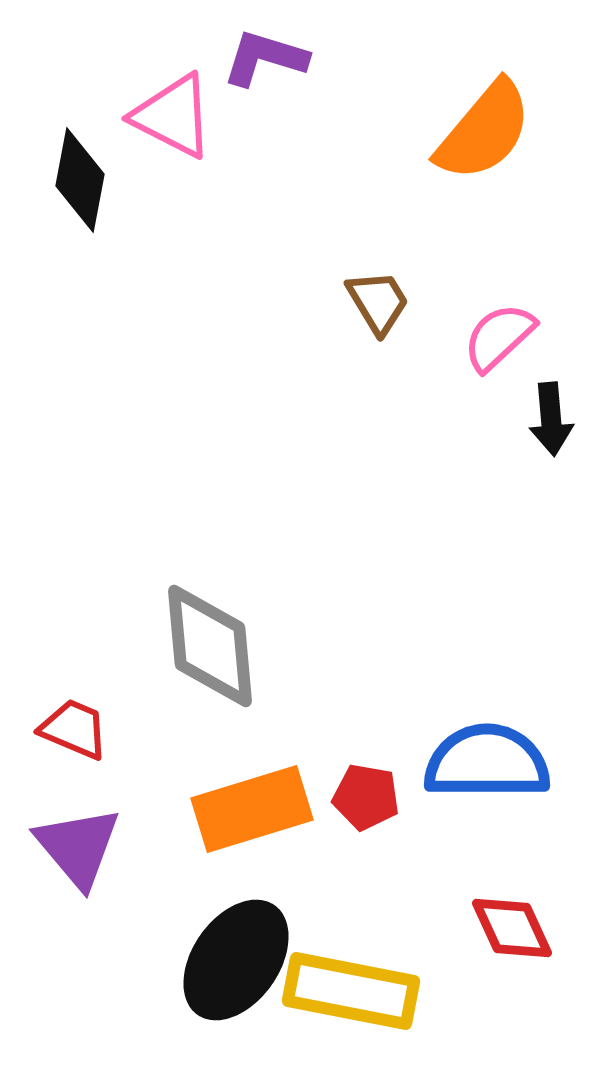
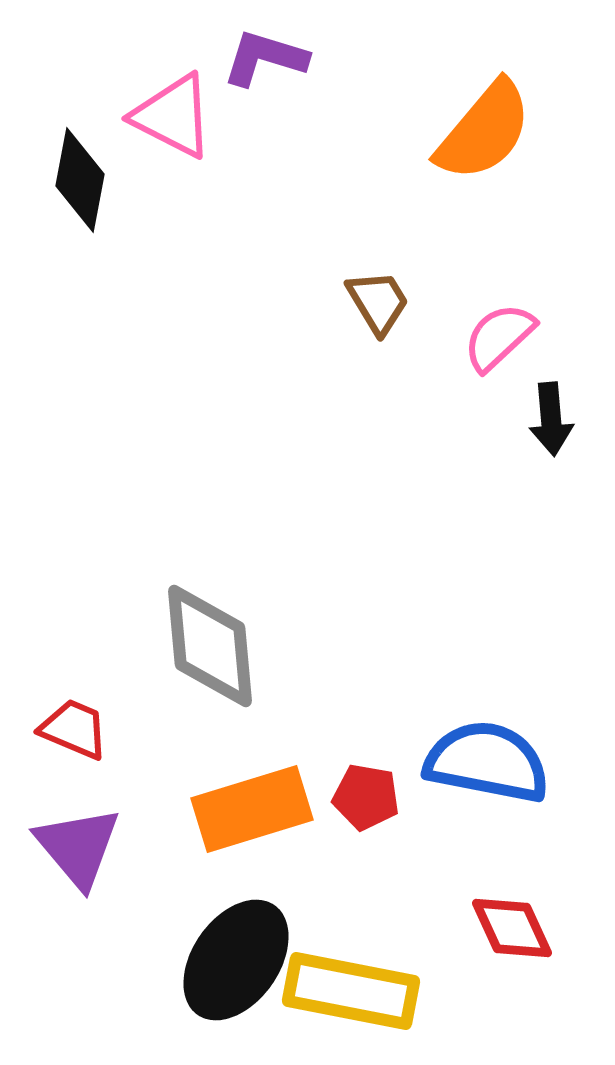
blue semicircle: rotated 11 degrees clockwise
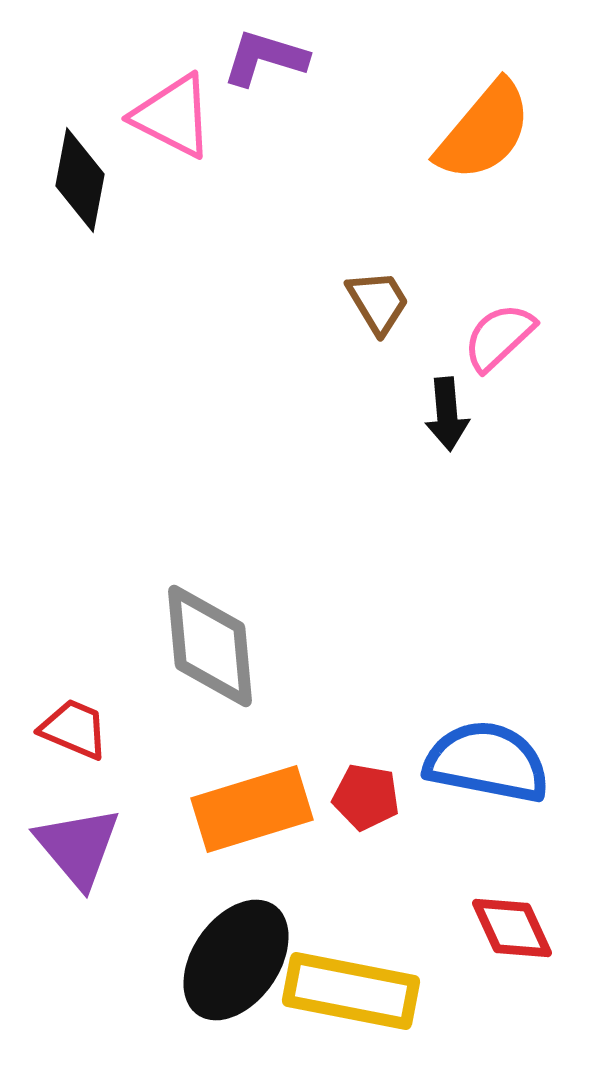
black arrow: moved 104 px left, 5 px up
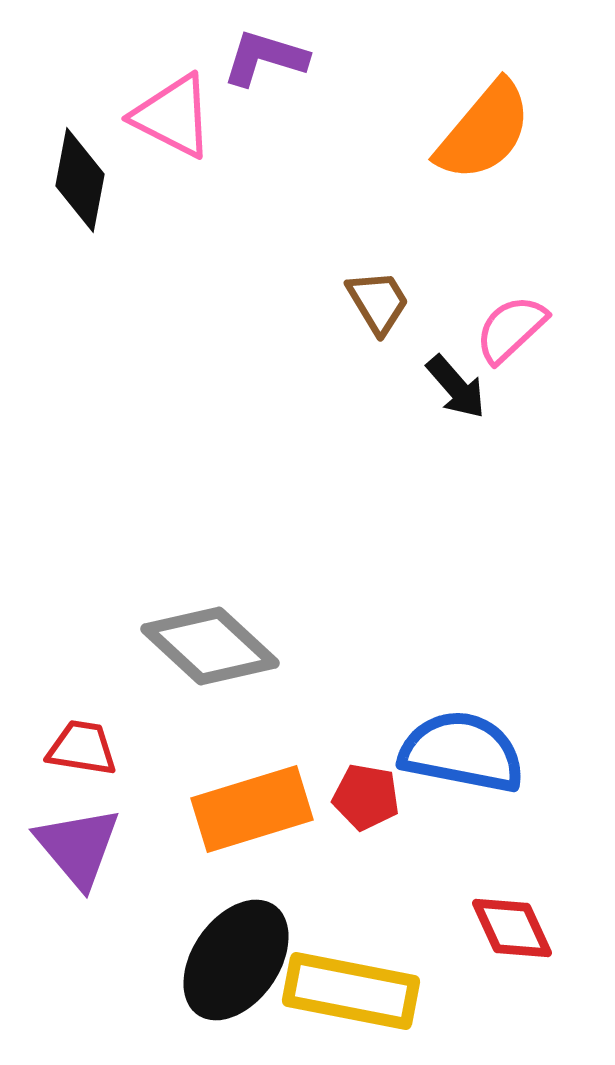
pink semicircle: moved 12 px right, 8 px up
black arrow: moved 9 px right, 27 px up; rotated 36 degrees counterclockwise
gray diamond: rotated 42 degrees counterclockwise
red trapezoid: moved 8 px right, 19 px down; rotated 14 degrees counterclockwise
blue semicircle: moved 25 px left, 10 px up
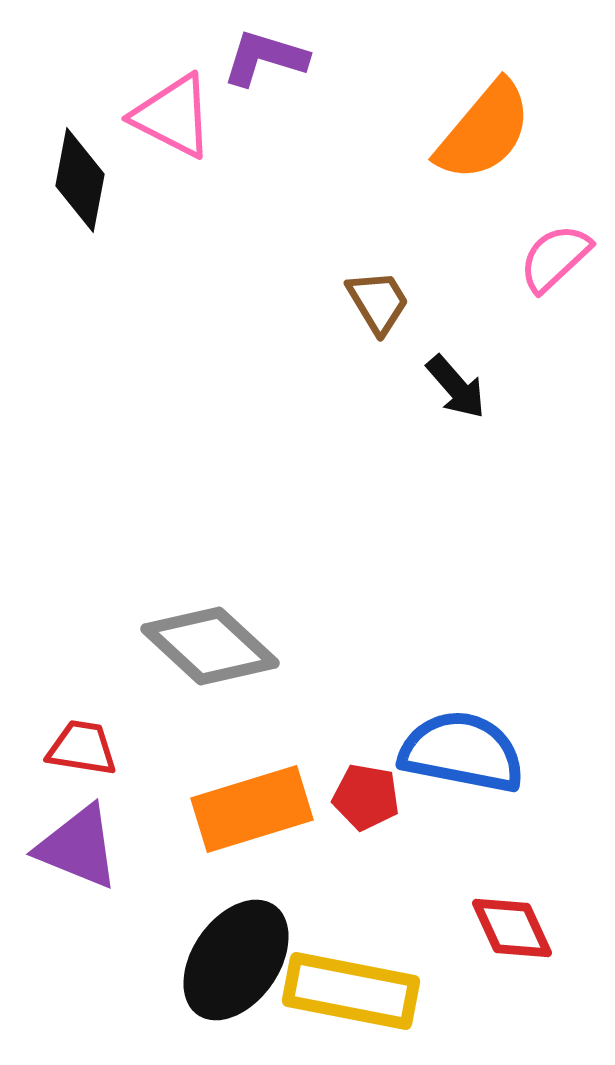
pink semicircle: moved 44 px right, 71 px up
purple triangle: rotated 28 degrees counterclockwise
